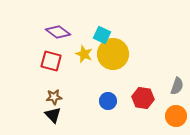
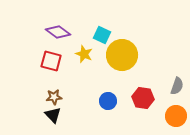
yellow circle: moved 9 px right, 1 px down
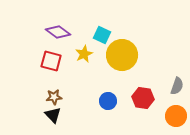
yellow star: rotated 24 degrees clockwise
